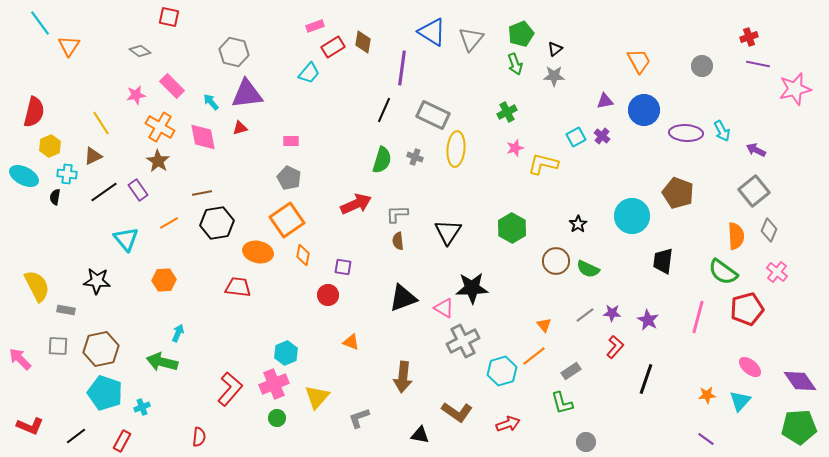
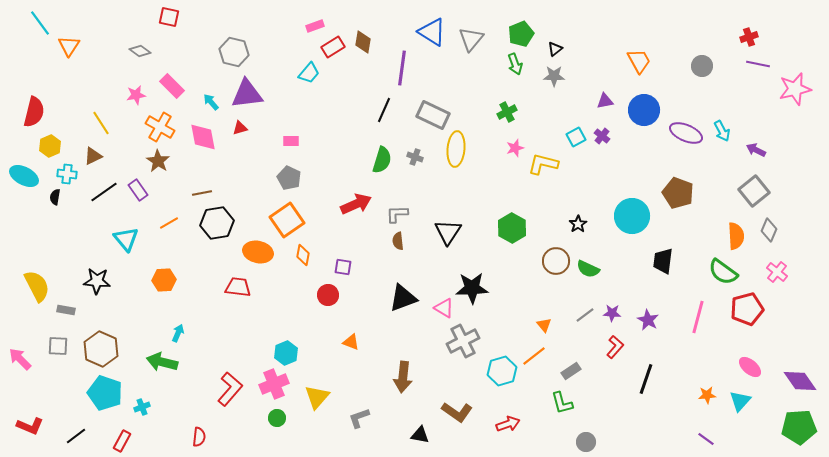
purple ellipse at (686, 133): rotated 20 degrees clockwise
brown hexagon at (101, 349): rotated 24 degrees counterclockwise
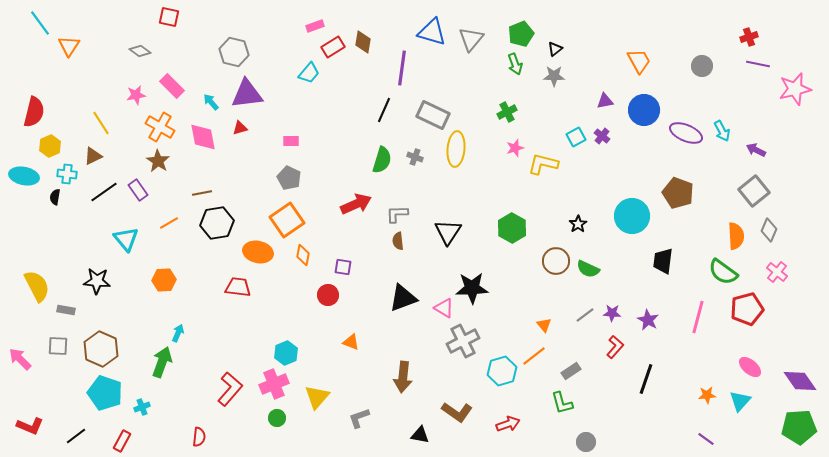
blue triangle at (432, 32): rotated 16 degrees counterclockwise
cyan ellipse at (24, 176): rotated 16 degrees counterclockwise
green arrow at (162, 362): rotated 96 degrees clockwise
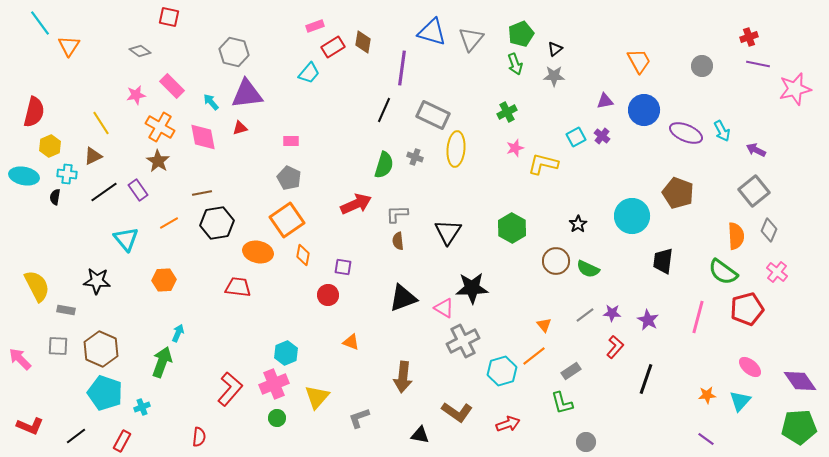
green semicircle at (382, 160): moved 2 px right, 5 px down
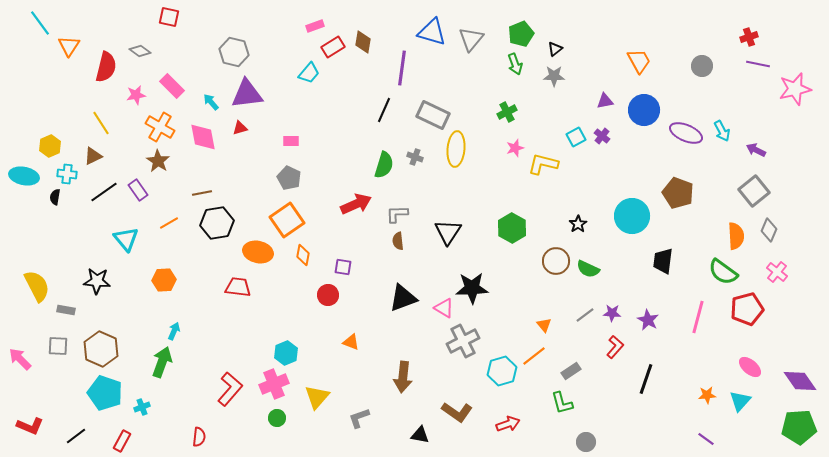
red semicircle at (34, 112): moved 72 px right, 45 px up
cyan arrow at (178, 333): moved 4 px left, 2 px up
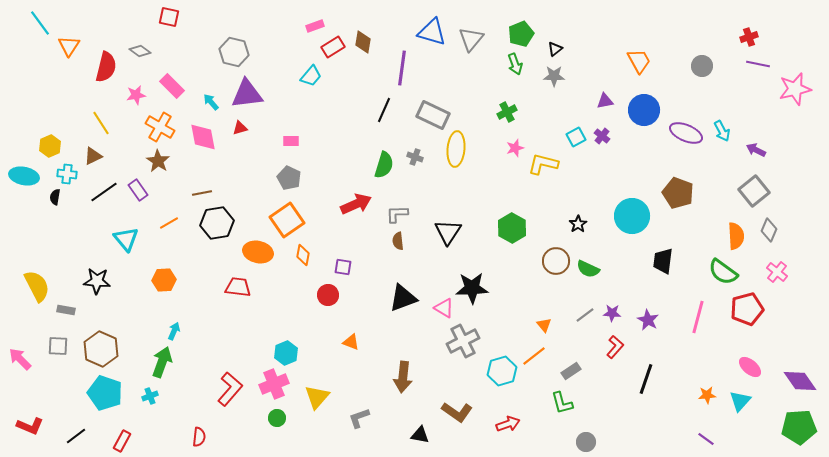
cyan trapezoid at (309, 73): moved 2 px right, 3 px down
cyan cross at (142, 407): moved 8 px right, 11 px up
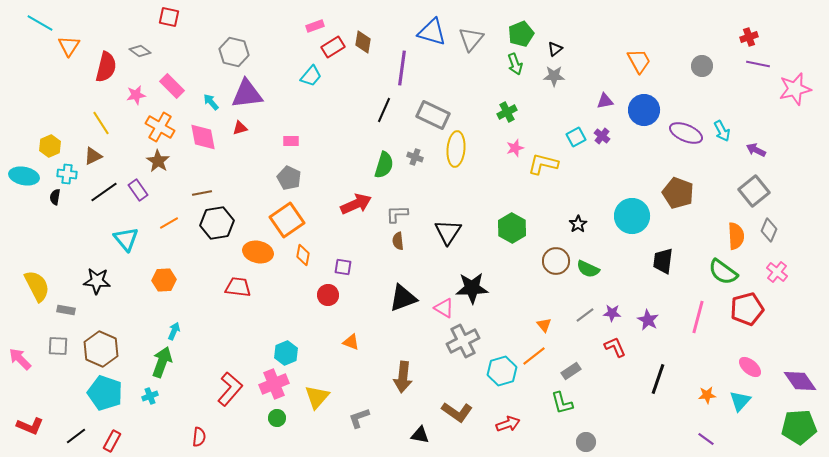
cyan line at (40, 23): rotated 24 degrees counterclockwise
red L-shape at (615, 347): rotated 65 degrees counterclockwise
black line at (646, 379): moved 12 px right
red rectangle at (122, 441): moved 10 px left
